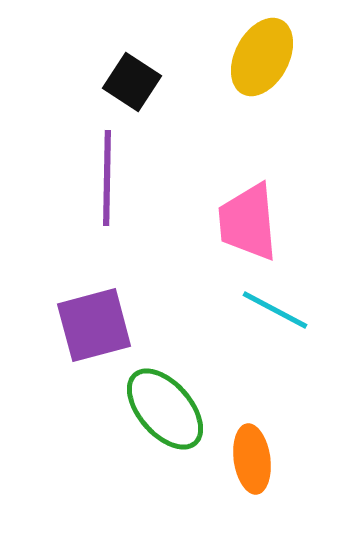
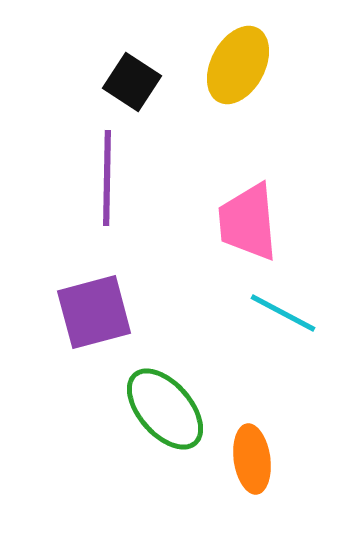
yellow ellipse: moved 24 px left, 8 px down
cyan line: moved 8 px right, 3 px down
purple square: moved 13 px up
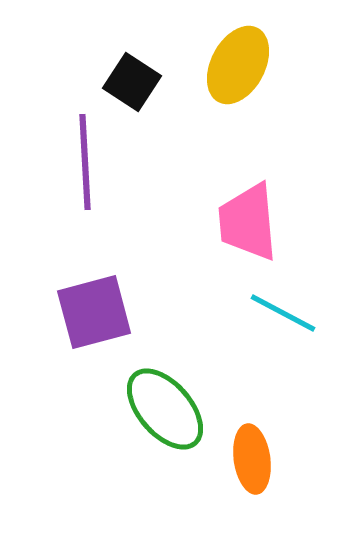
purple line: moved 22 px left, 16 px up; rotated 4 degrees counterclockwise
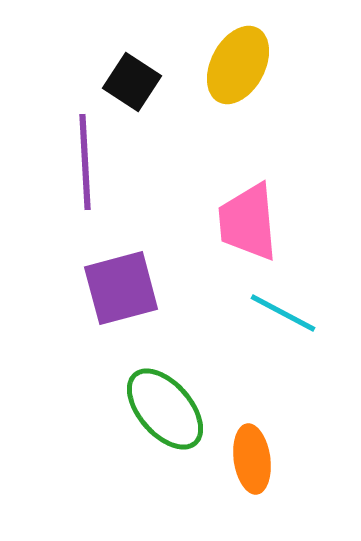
purple square: moved 27 px right, 24 px up
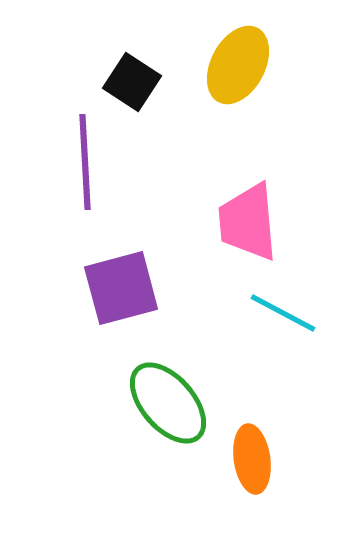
green ellipse: moved 3 px right, 6 px up
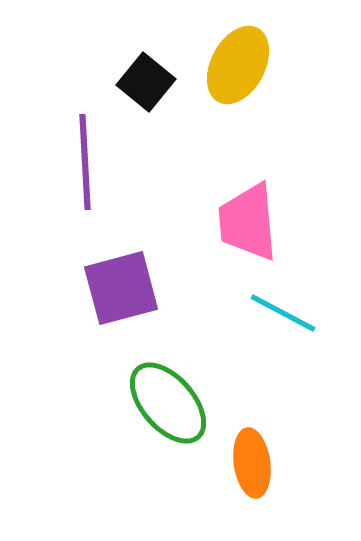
black square: moved 14 px right; rotated 6 degrees clockwise
orange ellipse: moved 4 px down
